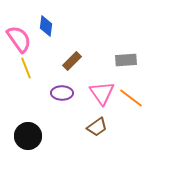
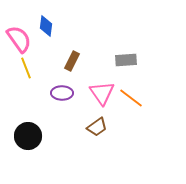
brown rectangle: rotated 18 degrees counterclockwise
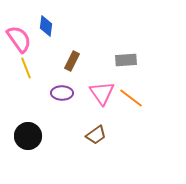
brown trapezoid: moved 1 px left, 8 px down
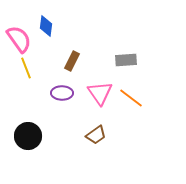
pink triangle: moved 2 px left
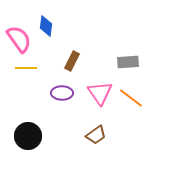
gray rectangle: moved 2 px right, 2 px down
yellow line: rotated 70 degrees counterclockwise
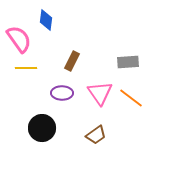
blue diamond: moved 6 px up
black circle: moved 14 px right, 8 px up
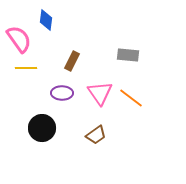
gray rectangle: moved 7 px up; rotated 10 degrees clockwise
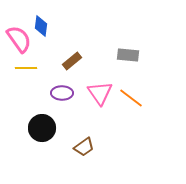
blue diamond: moved 5 px left, 6 px down
brown rectangle: rotated 24 degrees clockwise
brown trapezoid: moved 12 px left, 12 px down
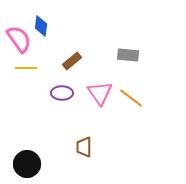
black circle: moved 15 px left, 36 px down
brown trapezoid: rotated 125 degrees clockwise
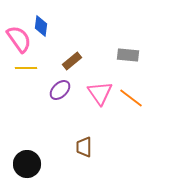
purple ellipse: moved 2 px left, 3 px up; rotated 45 degrees counterclockwise
